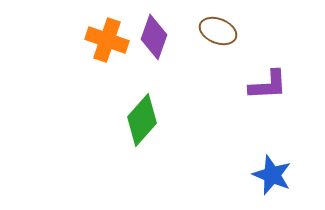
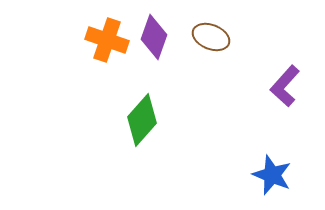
brown ellipse: moved 7 px left, 6 px down
purple L-shape: moved 17 px right, 1 px down; rotated 135 degrees clockwise
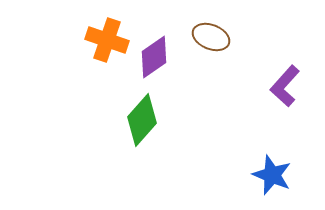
purple diamond: moved 20 px down; rotated 36 degrees clockwise
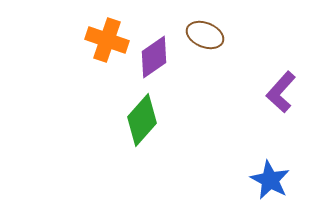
brown ellipse: moved 6 px left, 2 px up
purple L-shape: moved 4 px left, 6 px down
blue star: moved 2 px left, 5 px down; rotated 6 degrees clockwise
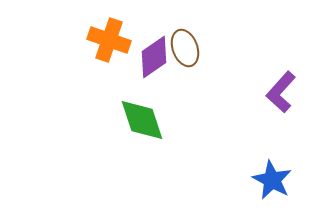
brown ellipse: moved 20 px left, 13 px down; rotated 48 degrees clockwise
orange cross: moved 2 px right
green diamond: rotated 60 degrees counterclockwise
blue star: moved 2 px right
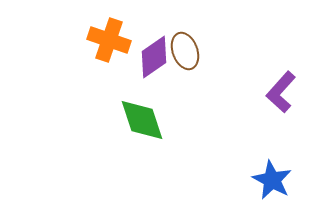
brown ellipse: moved 3 px down
